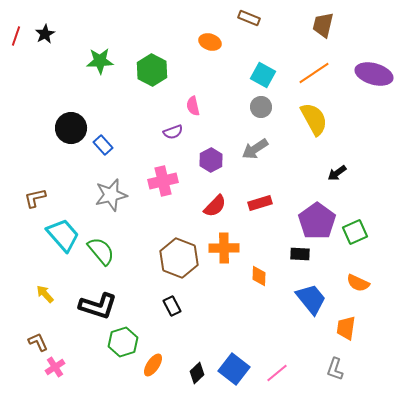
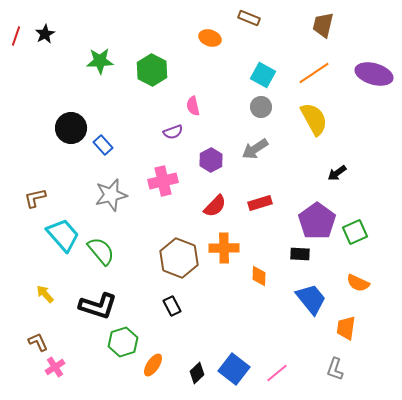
orange ellipse at (210, 42): moved 4 px up
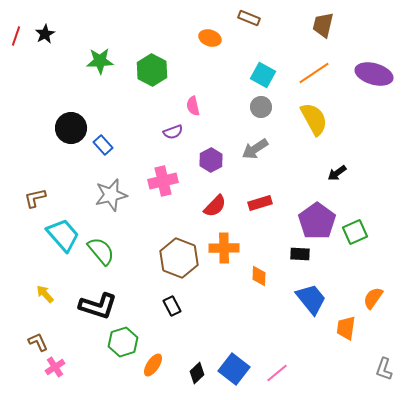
orange semicircle at (358, 283): moved 15 px right, 15 px down; rotated 100 degrees clockwise
gray L-shape at (335, 369): moved 49 px right
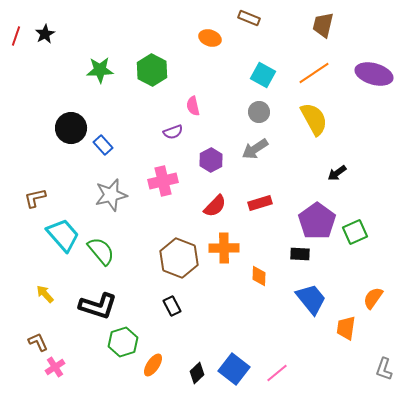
green star at (100, 61): moved 9 px down
gray circle at (261, 107): moved 2 px left, 5 px down
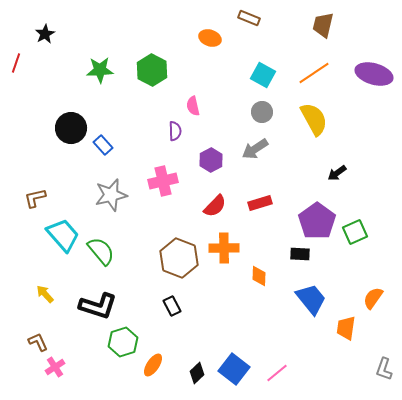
red line at (16, 36): moved 27 px down
gray circle at (259, 112): moved 3 px right
purple semicircle at (173, 132): moved 2 px right, 1 px up; rotated 72 degrees counterclockwise
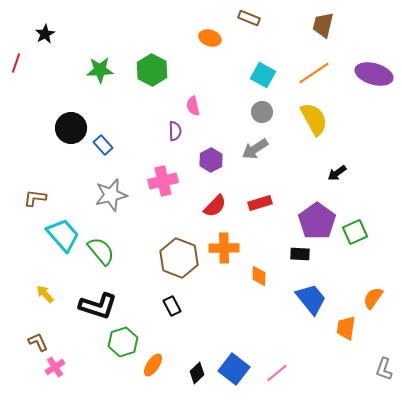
brown L-shape at (35, 198): rotated 20 degrees clockwise
